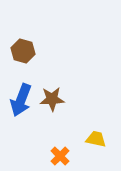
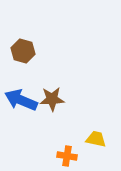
blue arrow: rotated 92 degrees clockwise
orange cross: moved 7 px right; rotated 36 degrees counterclockwise
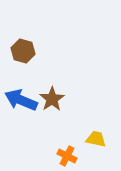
brown star: rotated 30 degrees counterclockwise
orange cross: rotated 18 degrees clockwise
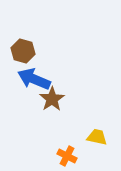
blue arrow: moved 13 px right, 21 px up
yellow trapezoid: moved 1 px right, 2 px up
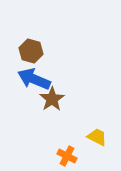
brown hexagon: moved 8 px right
yellow trapezoid: rotated 15 degrees clockwise
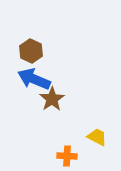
brown hexagon: rotated 10 degrees clockwise
orange cross: rotated 24 degrees counterclockwise
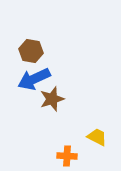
brown hexagon: rotated 15 degrees counterclockwise
blue arrow: rotated 48 degrees counterclockwise
brown star: rotated 15 degrees clockwise
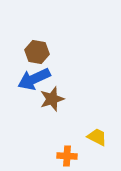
brown hexagon: moved 6 px right, 1 px down
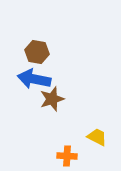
blue arrow: rotated 36 degrees clockwise
